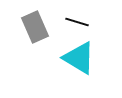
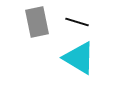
gray rectangle: moved 2 px right, 5 px up; rotated 12 degrees clockwise
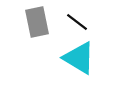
black line: rotated 20 degrees clockwise
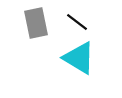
gray rectangle: moved 1 px left, 1 px down
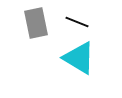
black line: rotated 15 degrees counterclockwise
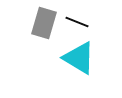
gray rectangle: moved 8 px right; rotated 28 degrees clockwise
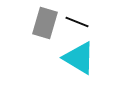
gray rectangle: moved 1 px right
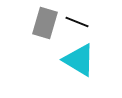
cyan triangle: moved 2 px down
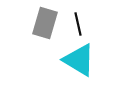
black line: moved 1 px right, 2 px down; rotated 55 degrees clockwise
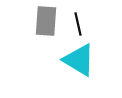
gray rectangle: moved 1 px right, 2 px up; rotated 12 degrees counterclockwise
